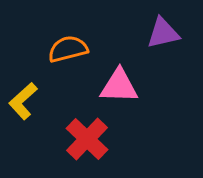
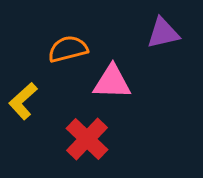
pink triangle: moved 7 px left, 4 px up
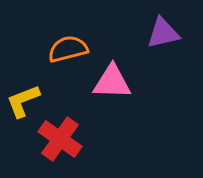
yellow L-shape: rotated 21 degrees clockwise
red cross: moved 27 px left; rotated 9 degrees counterclockwise
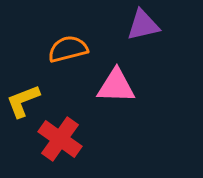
purple triangle: moved 20 px left, 8 px up
pink triangle: moved 4 px right, 4 px down
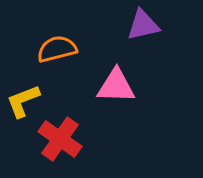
orange semicircle: moved 11 px left
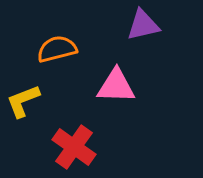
red cross: moved 14 px right, 8 px down
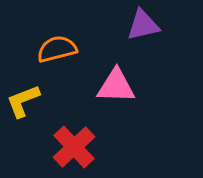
red cross: rotated 12 degrees clockwise
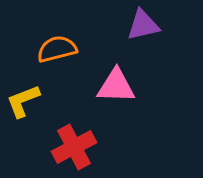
red cross: rotated 15 degrees clockwise
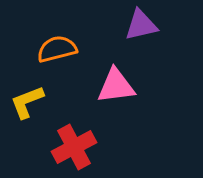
purple triangle: moved 2 px left
pink triangle: rotated 9 degrees counterclockwise
yellow L-shape: moved 4 px right, 1 px down
